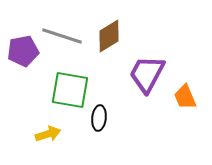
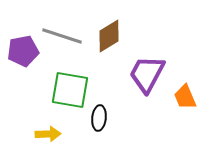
yellow arrow: rotated 15 degrees clockwise
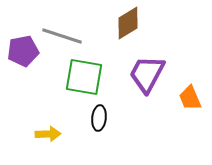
brown diamond: moved 19 px right, 13 px up
green square: moved 14 px right, 13 px up
orange trapezoid: moved 5 px right, 1 px down
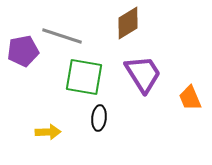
purple trapezoid: moved 4 px left; rotated 120 degrees clockwise
yellow arrow: moved 2 px up
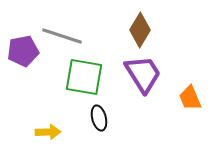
brown diamond: moved 12 px right, 7 px down; rotated 28 degrees counterclockwise
black ellipse: rotated 20 degrees counterclockwise
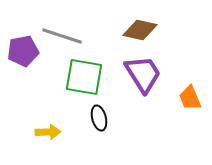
brown diamond: rotated 72 degrees clockwise
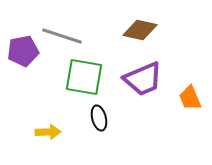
purple trapezoid: moved 5 px down; rotated 99 degrees clockwise
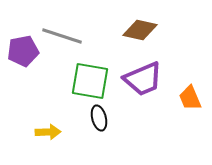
green square: moved 6 px right, 4 px down
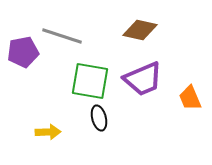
purple pentagon: moved 1 px down
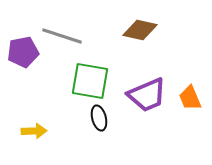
purple trapezoid: moved 4 px right, 16 px down
yellow arrow: moved 14 px left, 1 px up
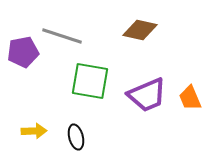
black ellipse: moved 23 px left, 19 px down
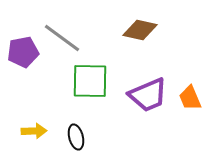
gray line: moved 2 px down; rotated 18 degrees clockwise
green square: rotated 9 degrees counterclockwise
purple trapezoid: moved 1 px right
